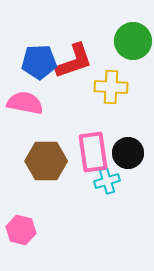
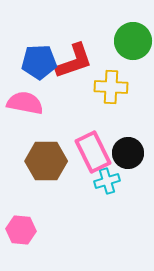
pink rectangle: rotated 18 degrees counterclockwise
pink hexagon: rotated 8 degrees counterclockwise
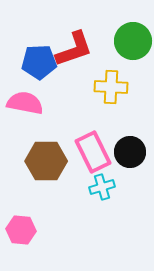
red L-shape: moved 12 px up
black circle: moved 2 px right, 1 px up
cyan cross: moved 5 px left, 6 px down
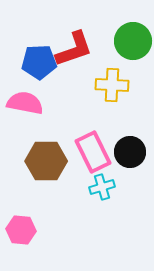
yellow cross: moved 1 px right, 2 px up
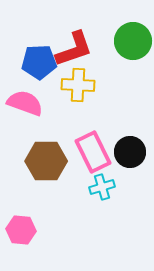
yellow cross: moved 34 px left
pink semicircle: rotated 9 degrees clockwise
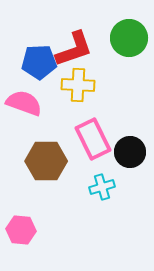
green circle: moved 4 px left, 3 px up
pink semicircle: moved 1 px left
pink rectangle: moved 13 px up
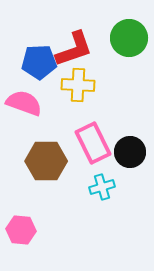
pink rectangle: moved 4 px down
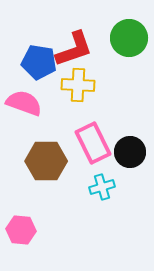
blue pentagon: rotated 12 degrees clockwise
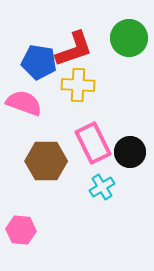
cyan cross: rotated 15 degrees counterclockwise
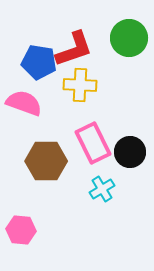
yellow cross: moved 2 px right
cyan cross: moved 2 px down
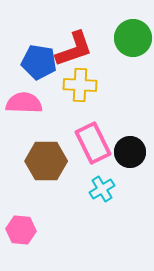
green circle: moved 4 px right
pink semicircle: rotated 18 degrees counterclockwise
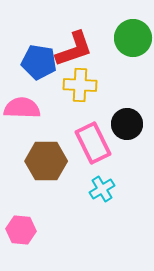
pink semicircle: moved 2 px left, 5 px down
black circle: moved 3 px left, 28 px up
